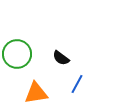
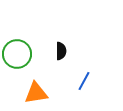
black semicircle: moved 7 px up; rotated 126 degrees counterclockwise
blue line: moved 7 px right, 3 px up
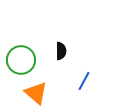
green circle: moved 4 px right, 6 px down
orange triangle: rotated 50 degrees clockwise
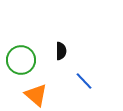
blue line: rotated 72 degrees counterclockwise
orange triangle: moved 2 px down
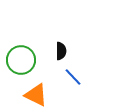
blue line: moved 11 px left, 4 px up
orange triangle: rotated 15 degrees counterclockwise
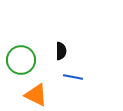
blue line: rotated 36 degrees counterclockwise
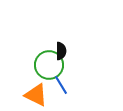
green circle: moved 28 px right, 5 px down
blue line: moved 12 px left, 8 px down; rotated 48 degrees clockwise
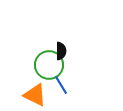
orange triangle: moved 1 px left
